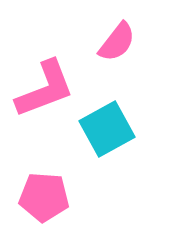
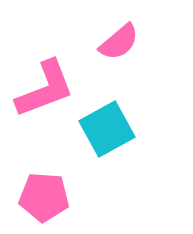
pink semicircle: moved 2 px right; rotated 12 degrees clockwise
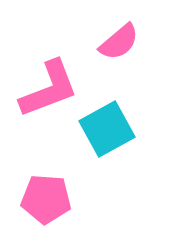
pink L-shape: moved 4 px right
pink pentagon: moved 2 px right, 2 px down
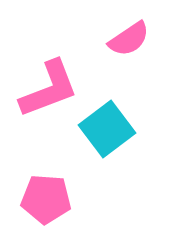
pink semicircle: moved 10 px right, 3 px up; rotated 6 degrees clockwise
cyan square: rotated 8 degrees counterclockwise
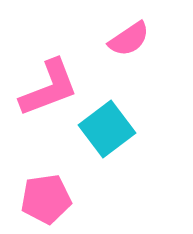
pink L-shape: moved 1 px up
pink pentagon: rotated 12 degrees counterclockwise
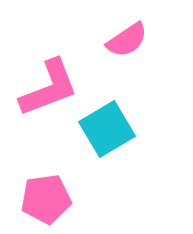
pink semicircle: moved 2 px left, 1 px down
cyan square: rotated 6 degrees clockwise
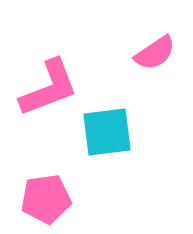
pink semicircle: moved 28 px right, 13 px down
cyan square: moved 3 px down; rotated 24 degrees clockwise
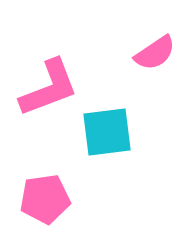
pink pentagon: moved 1 px left
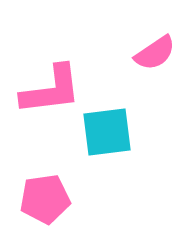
pink L-shape: moved 2 px right, 2 px down; rotated 14 degrees clockwise
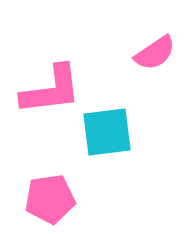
pink pentagon: moved 5 px right
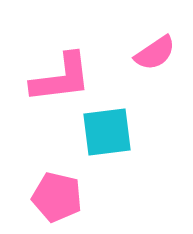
pink L-shape: moved 10 px right, 12 px up
pink pentagon: moved 7 px right, 2 px up; rotated 21 degrees clockwise
